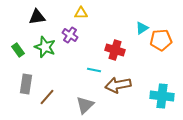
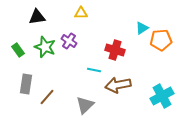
purple cross: moved 1 px left, 6 px down
cyan cross: rotated 35 degrees counterclockwise
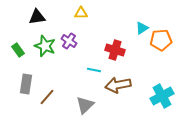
green star: moved 1 px up
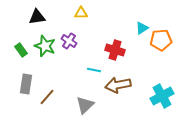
green rectangle: moved 3 px right
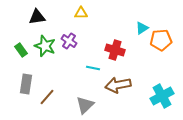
cyan line: moved 1 px left, 2 px up
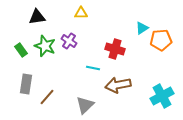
red cross: moved 1 px up
